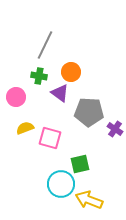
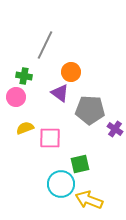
green cross: moved 15 px left
gray pentagon: moved 1 px right, 2 px up
pink square: rotated 15 degrees counterclockwise
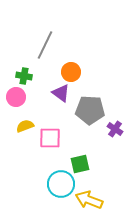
purple triangle: moved 1 px right
yellow semicircle: moved 2 px up
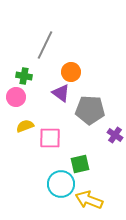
purple cross: moved 6 px down
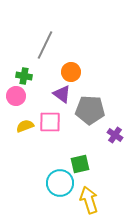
purple triangle: moved 1 px right, 1 px down
pink circle: moved 1 px up
pink square: moved 16 px up
cyan circle: moved 1 px left, 1 px up
yellow arrow: rotated 52 degrees clockwise
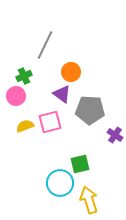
green cross: rotated 35 degrees counterclockwise
pink square: rotated 15 degrees counterclockwise
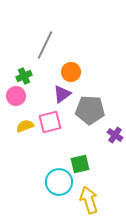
purple triangle: rotated 48 degrees clockwise
cyan circle: moved 1 px left, 1 px up
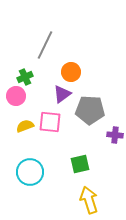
green cross: moved 1 px right, 1 px down
pink square: rotated 20 degrees clockwise
purple cross: rotated 28 degrees counterclockwise
cyan circle: moved 29 px left, 10 px up
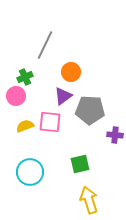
purple triangle: moved 1 px right, 2 px down
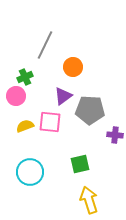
orange circle: moved 2 px right, 5 px up
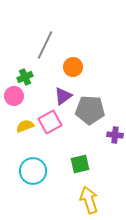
pink circle: moved 2 px left
pink square: rotated 35 degrees counterclockwise
cyan circle: moved 3 px right, 1 px up
